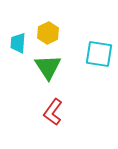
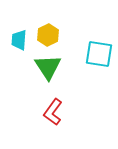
yellow hexagon: moved 2 px down
cyan trapezoid: moved 1 px right, 3 px up
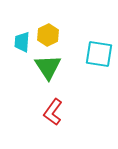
cyan trapezoid: moved 3 px right, 2 px down
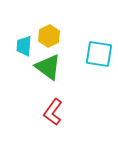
yellow hexagon: moved 1 px right, 1 px down
cyan trapezoid: moved 2 px right, 4 px down
green triangle: rotated 20 degrees counterclockwise
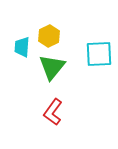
cyan trapezoid: moved 2 px left, 1 px down
cyan square: rotated 12 degrees counterclockwise
green triangle: moved 4 px right; rotated 32 degrees clockwise
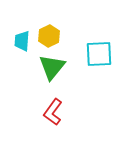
cyan trapezoid: moved 6 px up
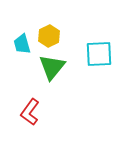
cyan trapezoid: moved 3 px down; rotated 20 degrees counterclockwise
red L-shape: moved 23 px left
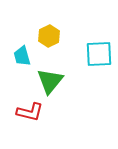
cyan trapezoid: moved 12 px down
green triangle: moved 2 px left, 14 px down
red L-shape: rotated 112 degrees counterclockwise
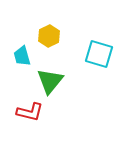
cyan square: rotated 20 degrees clockwise
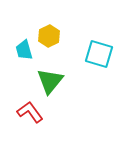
cyan trapezoid: moved 2 px right, 6 px up
red L-shape: rotated 140 degrees counterclockwise
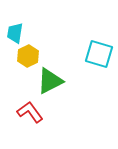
yellow hexagon: moved 21 px left, 20 px down
cyan trapezoid: moved 9 px left, 17 px up; rotated 25 degrees clockwise
green triangle: rotated 24 degrees clockwise
